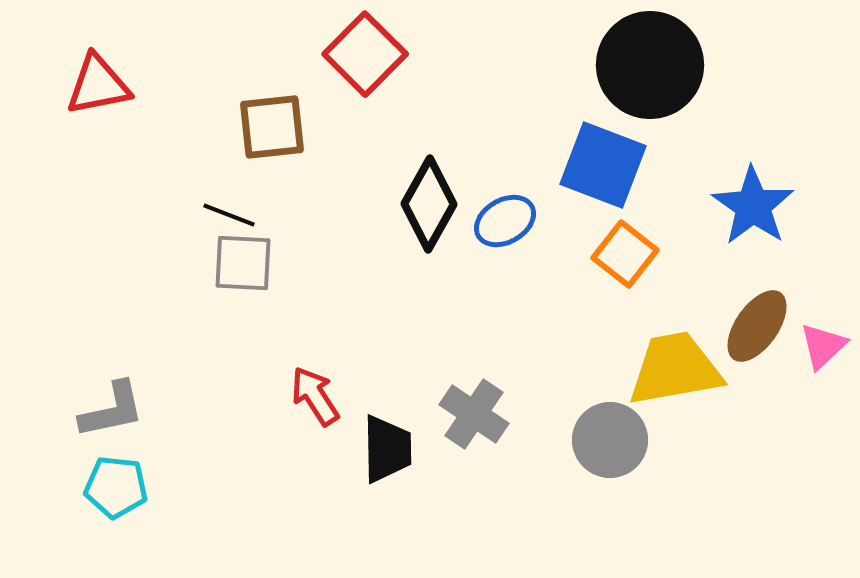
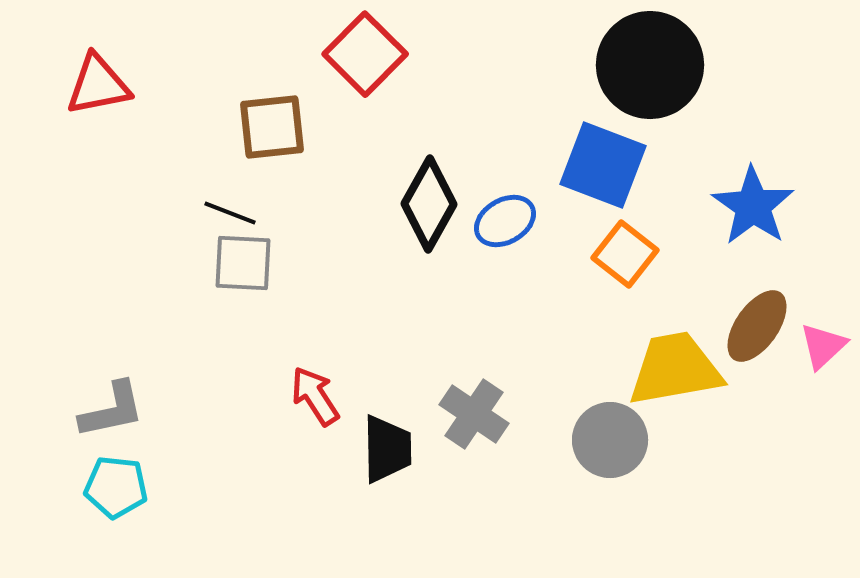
black line: moved 1 px right, 2 px up
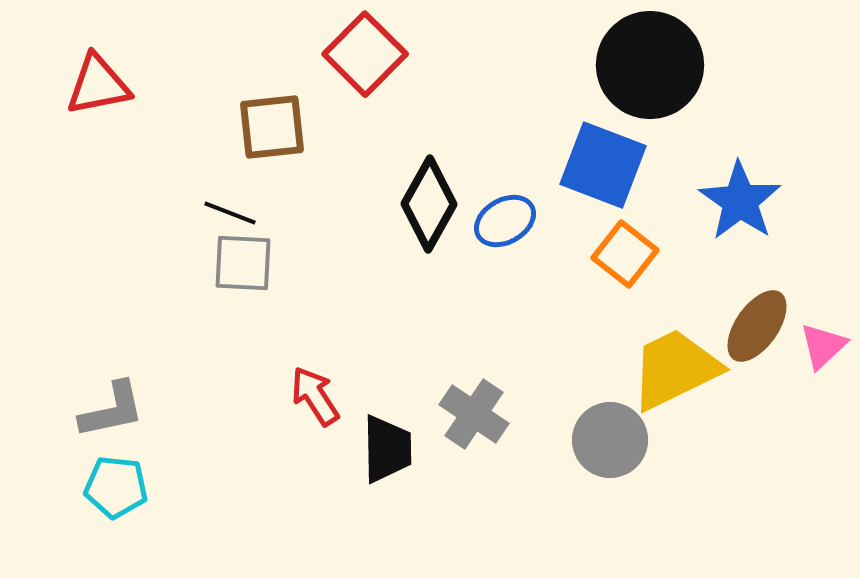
blue star: moved 13 px left, 5 px up
yellow trapezoid: rotated 16 degrees counterclockwise
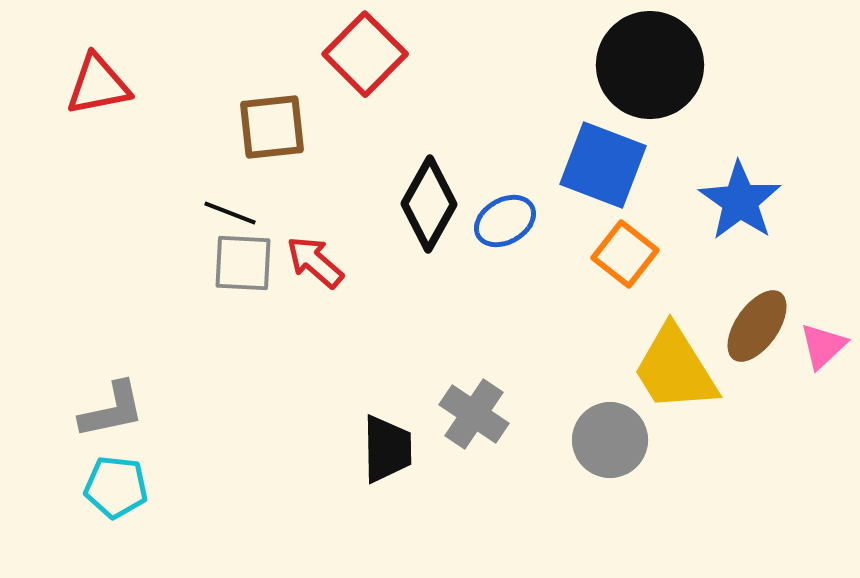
yellow trapezoid: rotated 96 degrees counterclockwise
red arrow: moved 134 px up; rotated 16 degrees counterclockwise
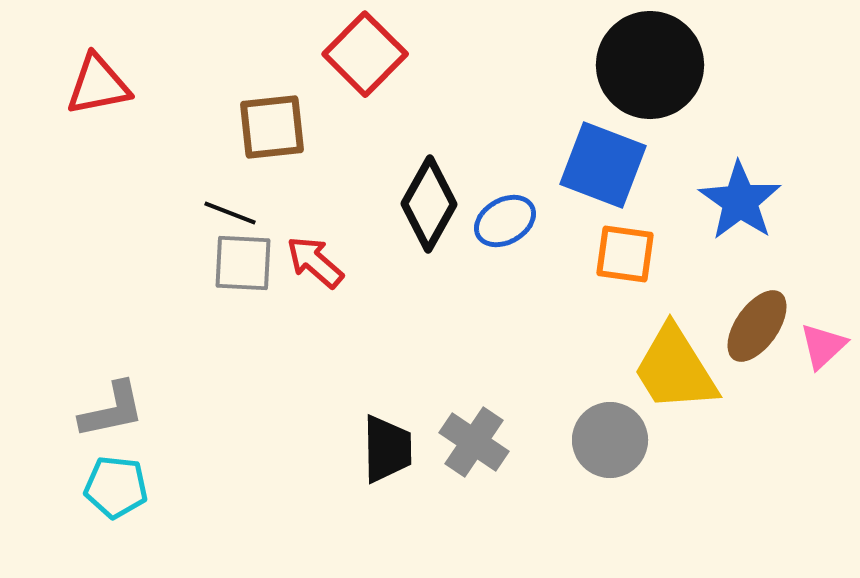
orange square: rotated 30 degrees counterclockwise
gray cross: moved 28 px down
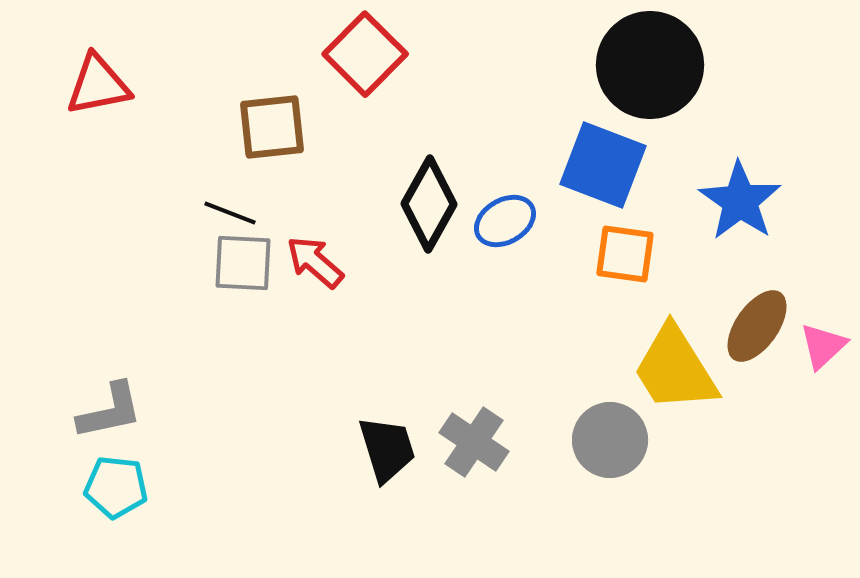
gray L-shape: moved 2 px left, 1 px down
black trapezoid: rotated 16 degrees counterclockwise
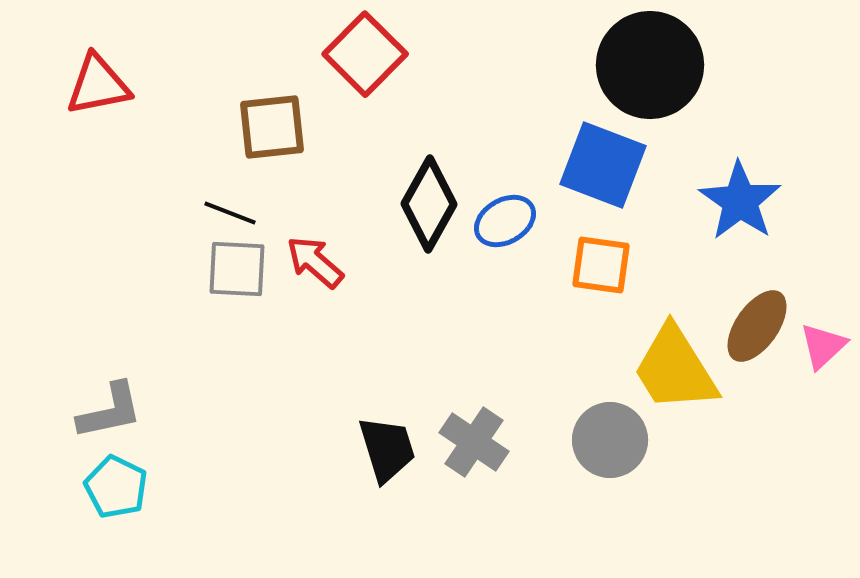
orange square: moved 24 px left, 11 px down
gray square: moved 6 px left, 6 px down
cyan pentagon: rotated 20 degrees clockwise
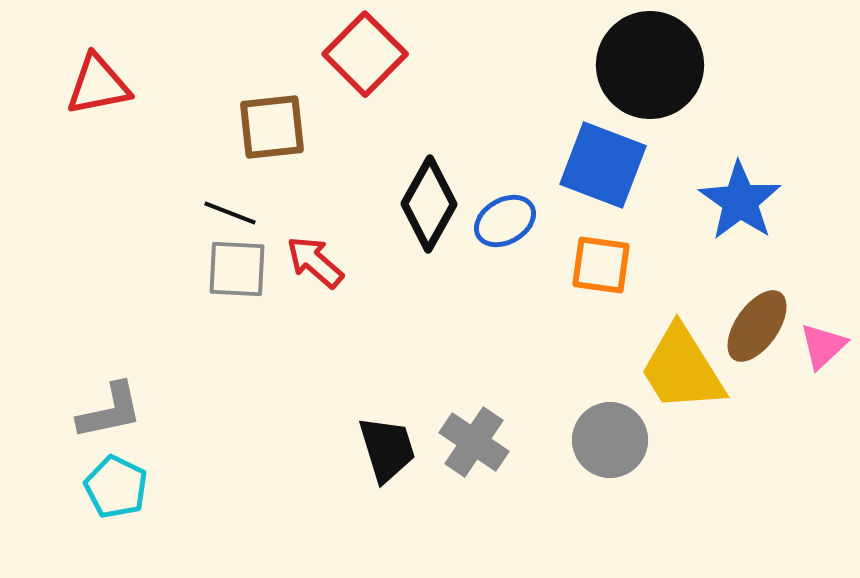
yellow trapezoid: moved 7 px right
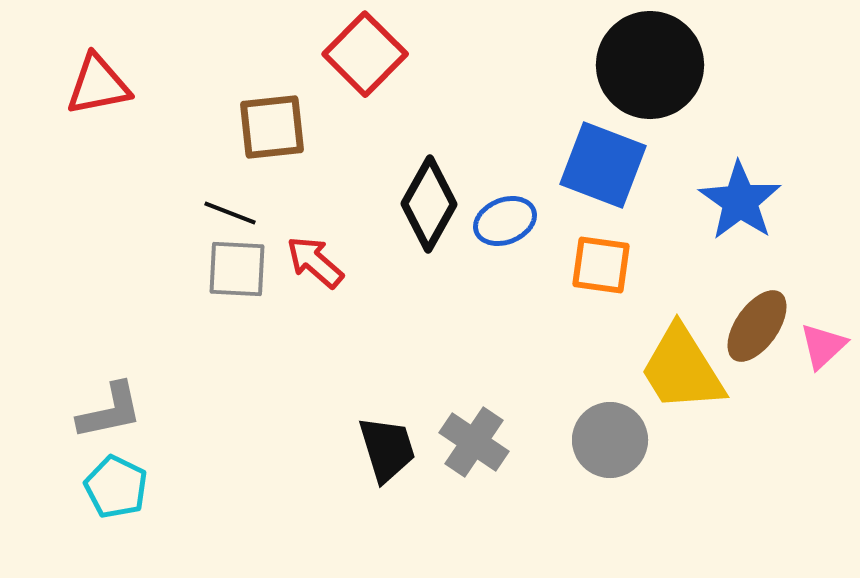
blue ellipse: rotated 8 degrees clockwise
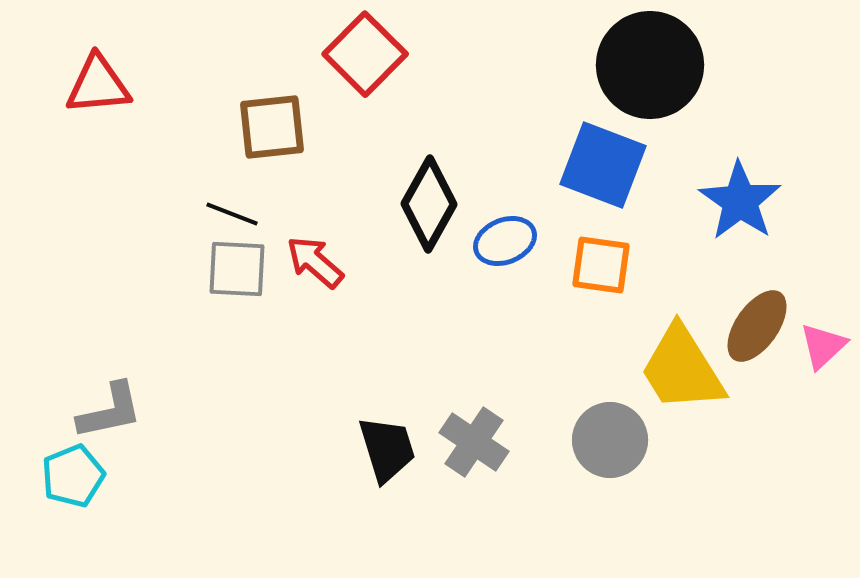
red triangle: rotated 6 degrees clockwise
black line: moved 2 px right, 1 px down
blue ellipse: moved 20 px down
cyan pentagon: moved 43 px left, 11 px up; rotated 24 degrees clockwise
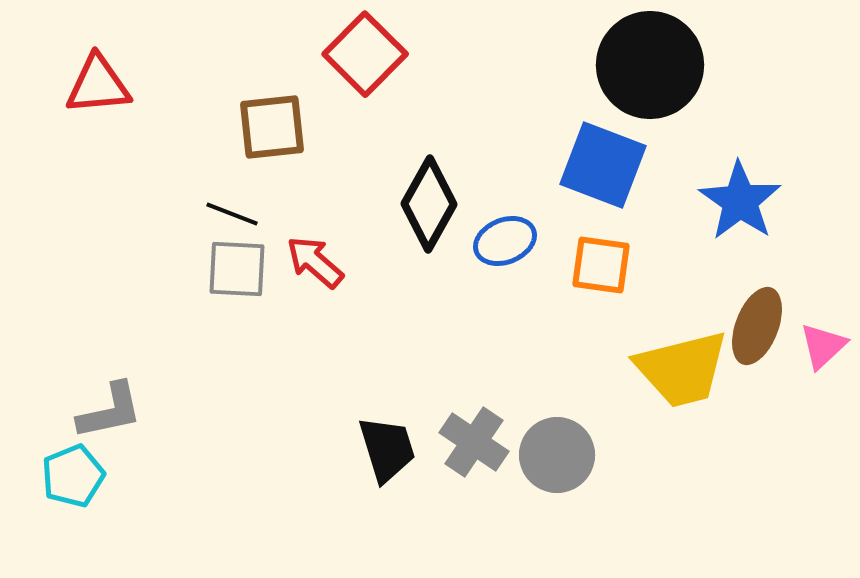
brown ellipse: rotated 14 degrees counterclockwise
yellow trapezoid: rotated 72 degrees counterclockwise
gray circle: moved 53 px left, 15 px down
